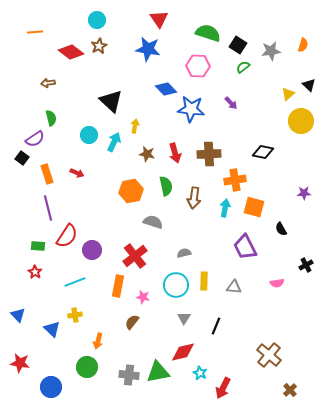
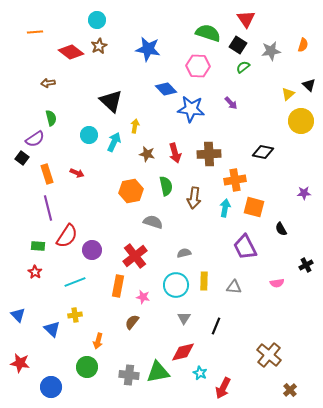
red triangle at (159, 19): moved 87 px right
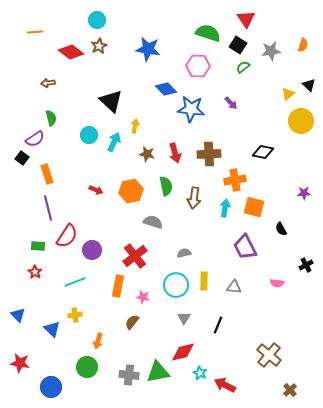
red arrow at (77, 173): moved 19 px right, 17 px down
pink semicircle at (277, 283): rotated 16 degrees clockwise
black line at (216, 326): moved 2 px right, 1 px up
red arrow at (223, 388): moved 2 px right, 3 px up; rotated 90 degrees clockwise
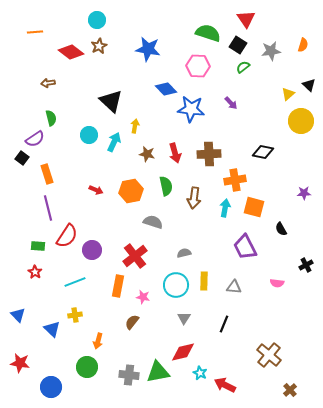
black line at (218, 325): moved 6 px right, 1 px up
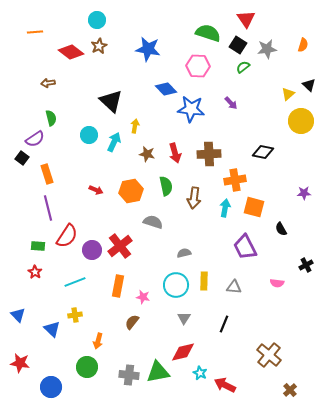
gray star at (271, 51): moved 4 px left, 2 px up
red cross at (135, 256): moved 15 px left, 10 px up
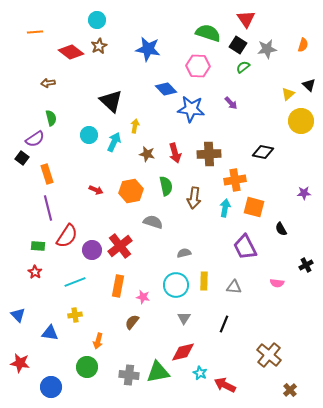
blue triangle at (52, 329): moved 2 px left, 4 px down; rotated 36 degrees counterclockwise
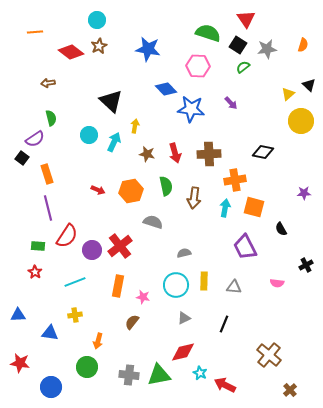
red arrow at (96, 190): moved 2 px right
blue triangle at (18, 315): rotated 49 degrees counterclockwise
gray triangle at (184, 318): rotated 32 degrees clockwise
green triangle at (158, 372): moved 1 px right, 3 px down
